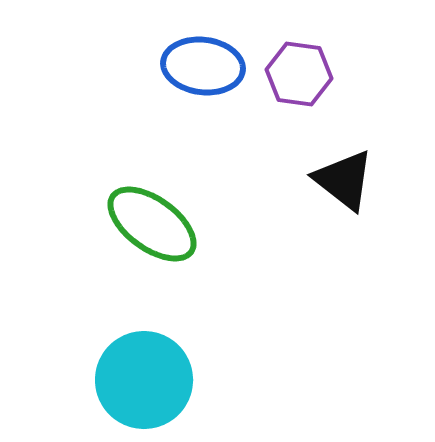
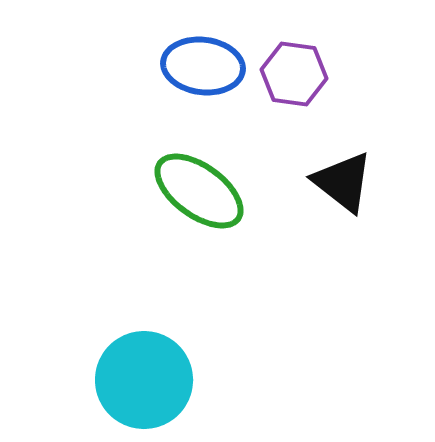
purple hexagon: moved 5 px left
black triangle: moved 1 px left, 2 px down
green ellipse: moved 47 px right, 33 px up
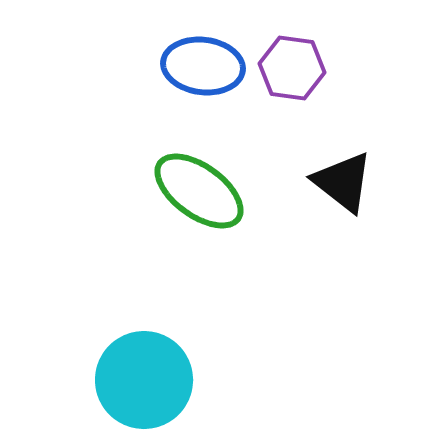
purple hexagon: moved 2 px left, 6 px up
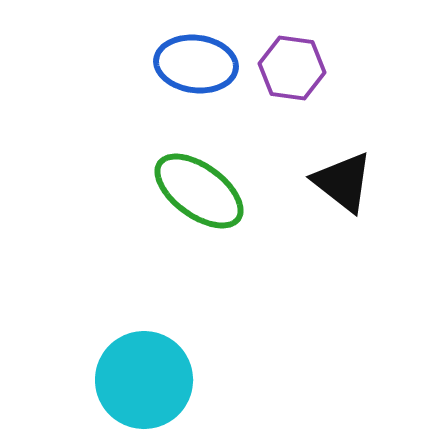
blue ellipse: moved 7 px left, 2 px up
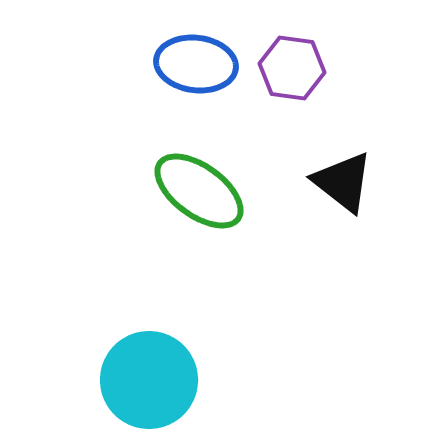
cyan circle: moved 5 px right
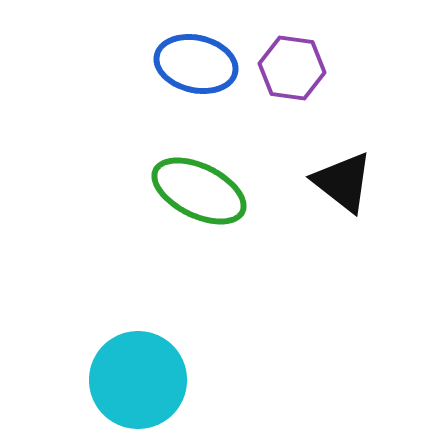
blue ellipse: rotated 6 degrees clockwise
green ellipse: rotated 10 degrees counterclockwise
cyan circle: moved 11 px left
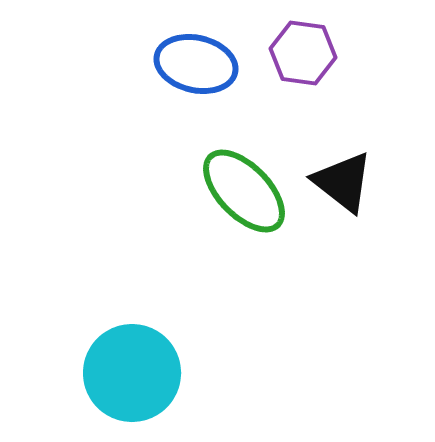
purple hexagon: moved 11 px right, 15 px up
green ellipse: moved 45 px right; rotated 20 degrees clockwise
cyan circle: moved 6 px left, 7 px up
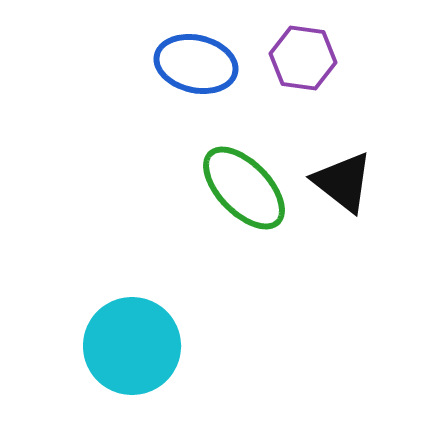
purple hexagon: moved 5 px down
green ellipse: moved 3 px up
cyan circle: moved 27 px up
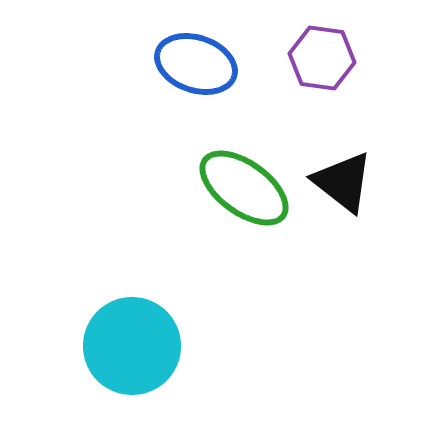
purple hexagon: moved 19 px right
blue ellipse: rotated 6 degrees clockwise
green ellipse: rotated 10 degrees counterclockwise
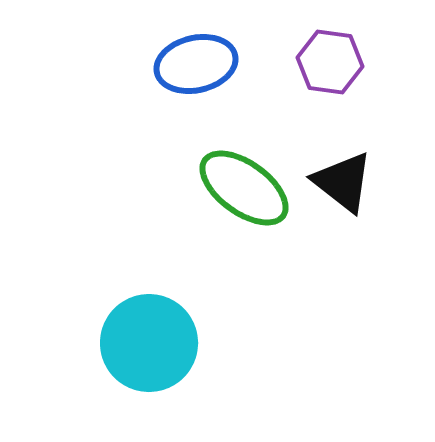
purple hexagon: moved 8 px right, 4 px down
blue ellipse: rotated 32 degrees counterclockwise
cyan circle: moved 17 px right, 3 px up
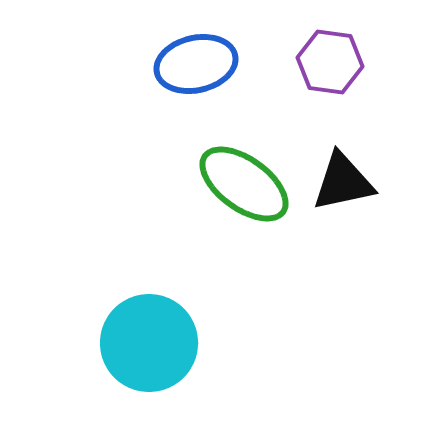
black triangle: rotated 50 degrees counterclockwise
green ellipse: moved 4 px up
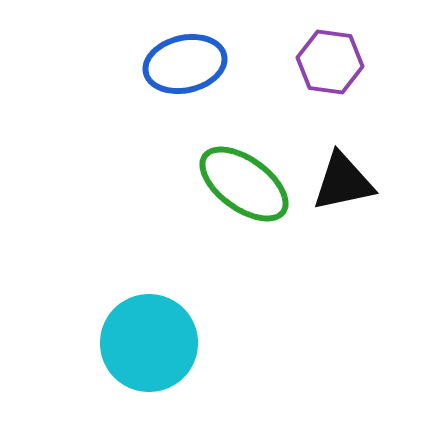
blue ellipse: moved 11 px left
